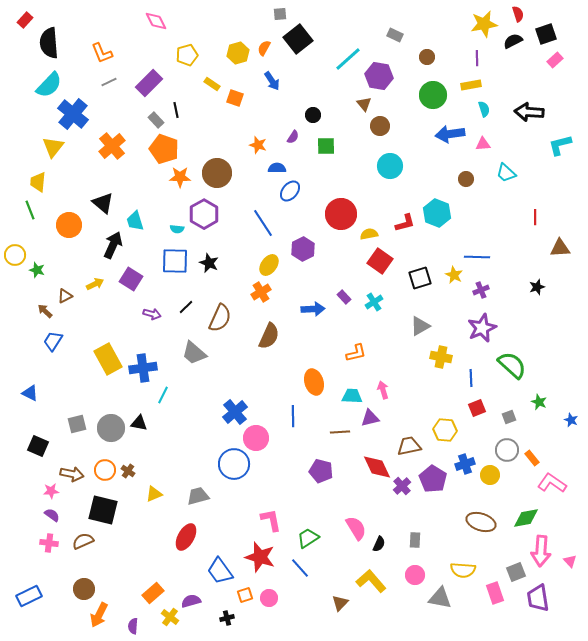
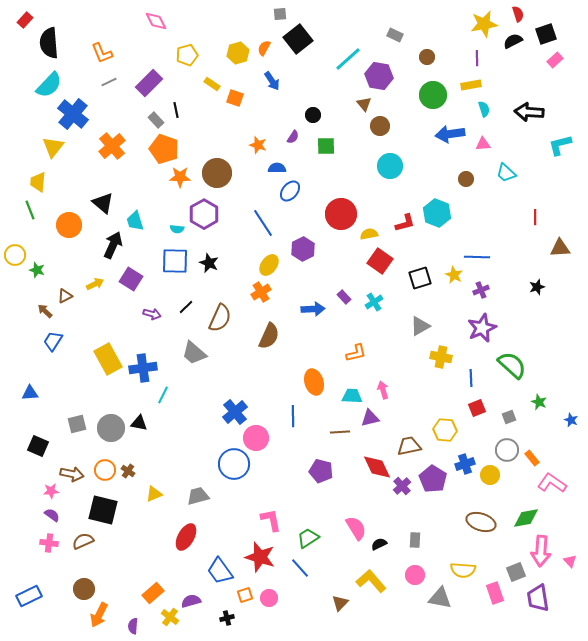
blue triangle at (30, 393): rotated 30 degrees counterclockwise
black semicircle at (379, 544): rotated 140 degrees counterclockwise
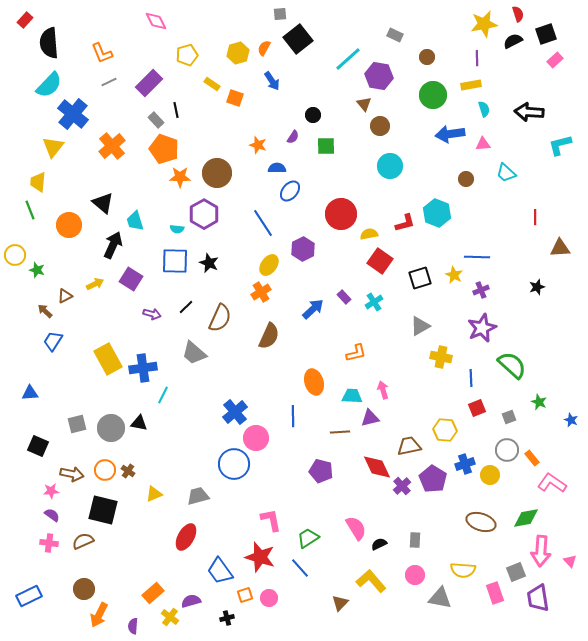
blue arrow at (313, 309): rotated 40 degrees counterclockwise
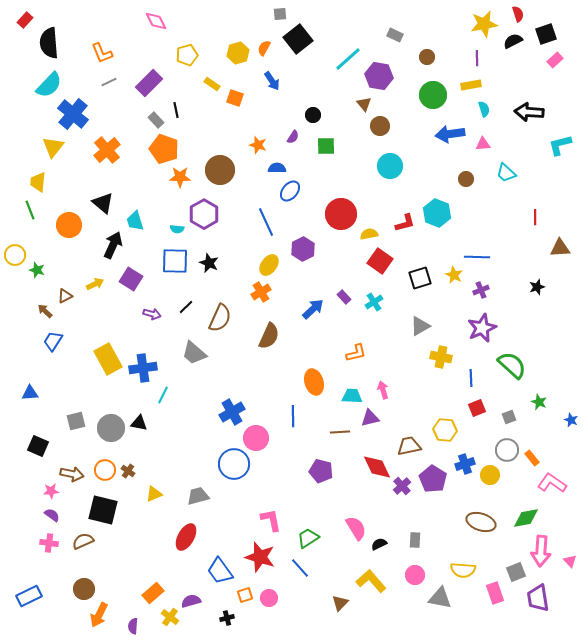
orange cross at (112, 146): moved 5 px left, 4 px down
brown circle at (217, 173): moved 3 px right, 3 px up
blue line at (263, 223): moved 3 px right, 1 px up; rotated 8 degrees clockwise
blue cross at (235, 412): moved 3 px left; rotated 10 degrees clockwise
gray square at (77, 424): moved 1 px left, 3 px up
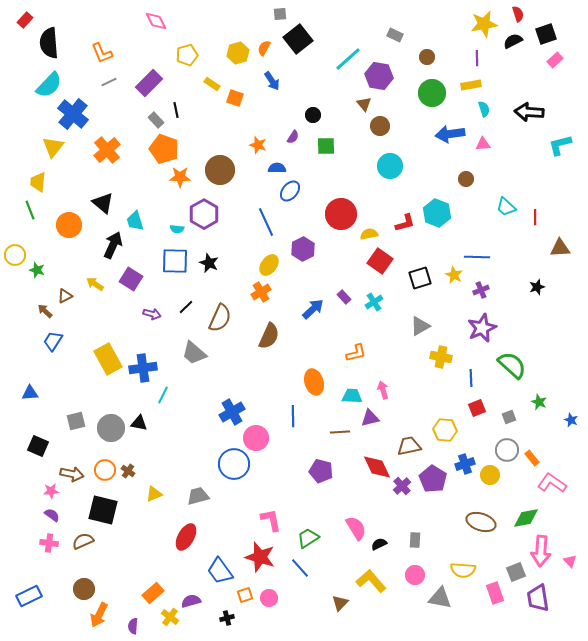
green circle at (433, 95): moved 1 px left, 2 px up
cyan trapezoid at (506, 173): moved 34 px down
yellow arrow at (95, 284): rotated 120 degrees counterclockwise
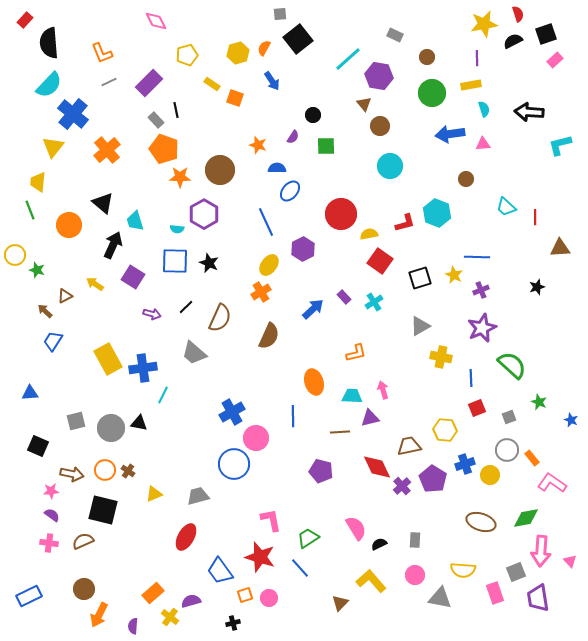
purple square at (131, 279): moved 2 px right, 2 px up
black cross at (227, 618): moved 6 px right, 5 px down
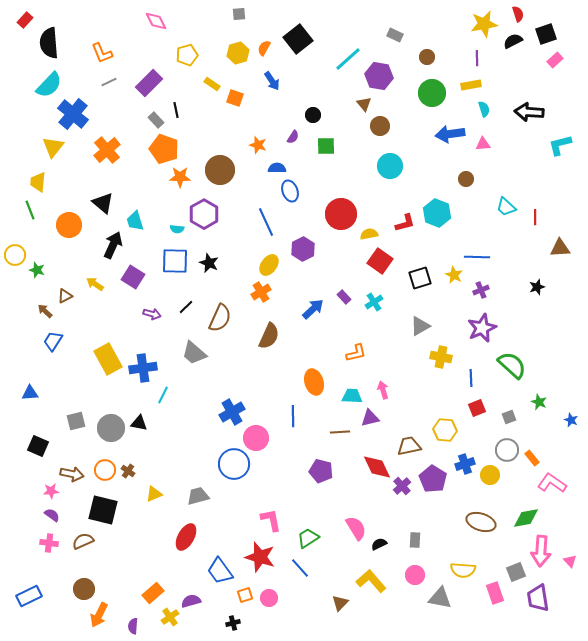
gray square at (280, 14): moved 41 px left
blue ellipse at (290, 191): rotated 60 degrees counterclockwise
yellow cross at (170, 617): rotated 18 degrees clockwise
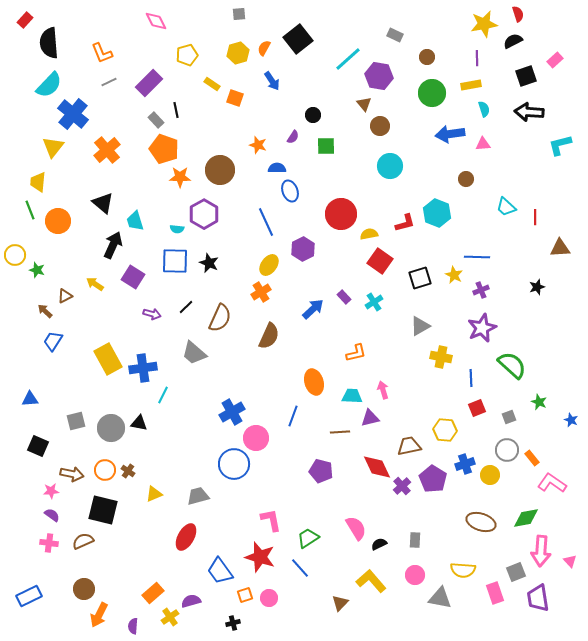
black square at (546, 34): moved 20 px left, 42 px down
orange circle at (69, 225): moved 11 px left, 4 px up
blue triangle at (30, 393): moved 6 px down
blue line at (293, 416): rotated 20 degrees clockwise
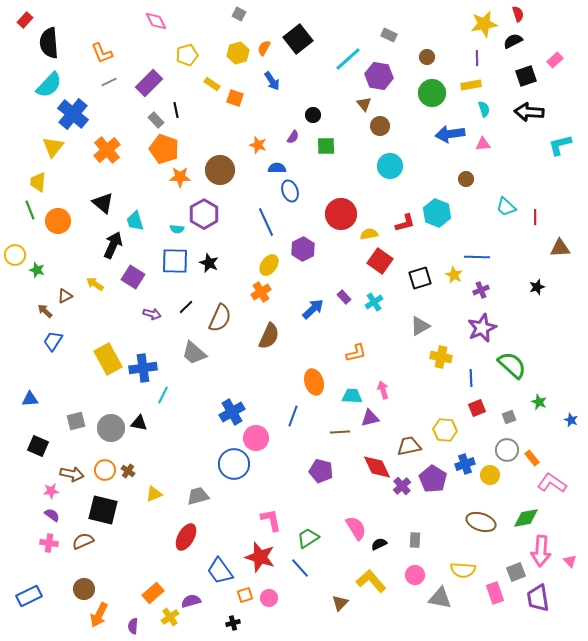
gray square at (239, 14): rotated 32 degrees clockwise
gray rectangle at (395, 35): moved 6 px left
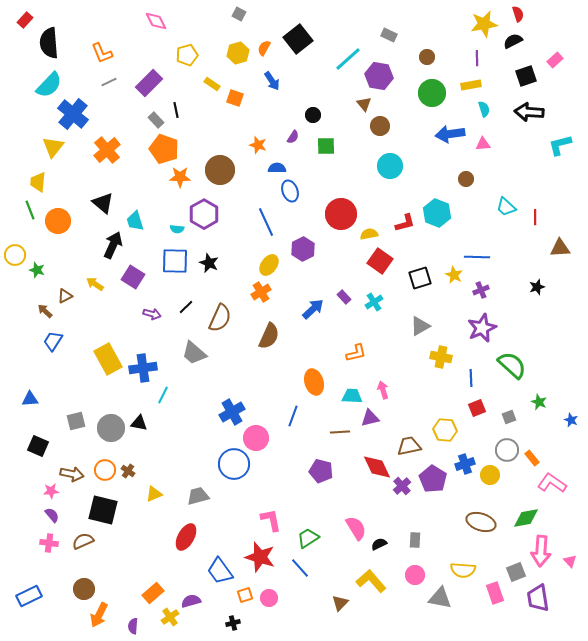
purple semicircle at (52, 515): rotated 14 degrees clockwise
